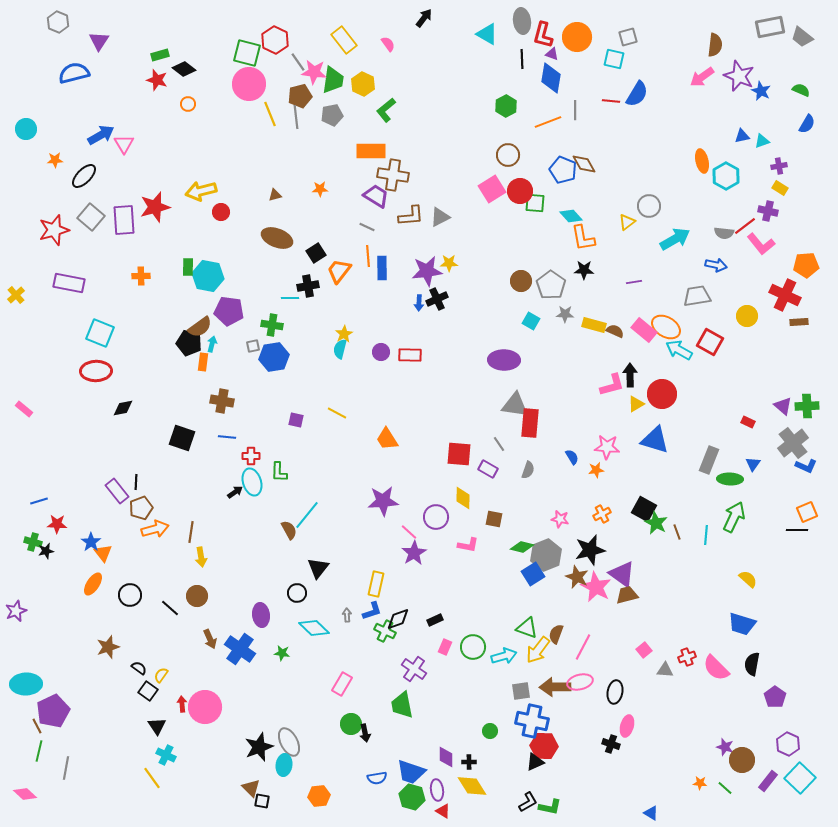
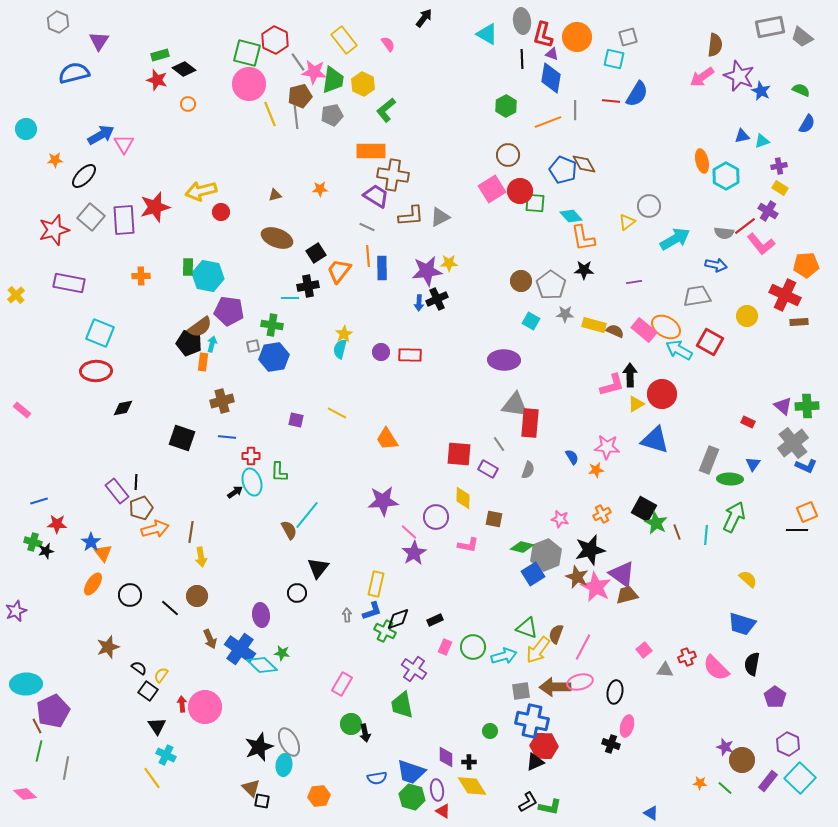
purple cross at (768, 211): rotated 18 degrees clockwise
brown cross at (222, 401): rotated 25 degrees counterclockwise
pink rectangle at (24, 409): moved 2 px left, 1 px down
cyan diamond at (314, 628): moved 52 px left, 37 px down
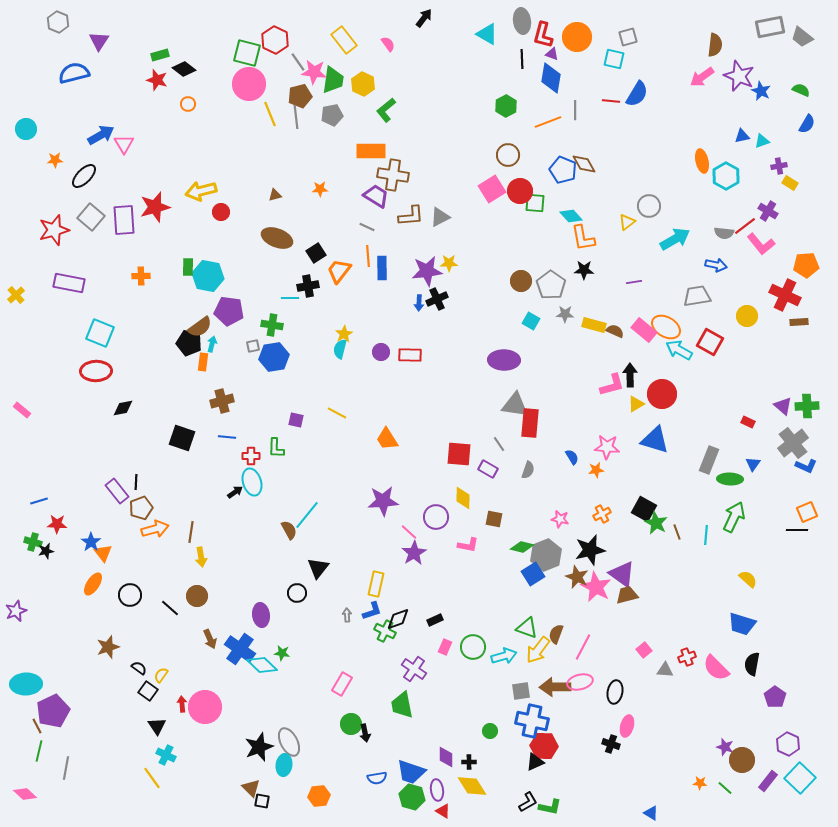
yellow rectangle at (780, 188): moved 10 px right, 5 px up
green L-shape at (279, 472): moved 3 px left, 24 px up
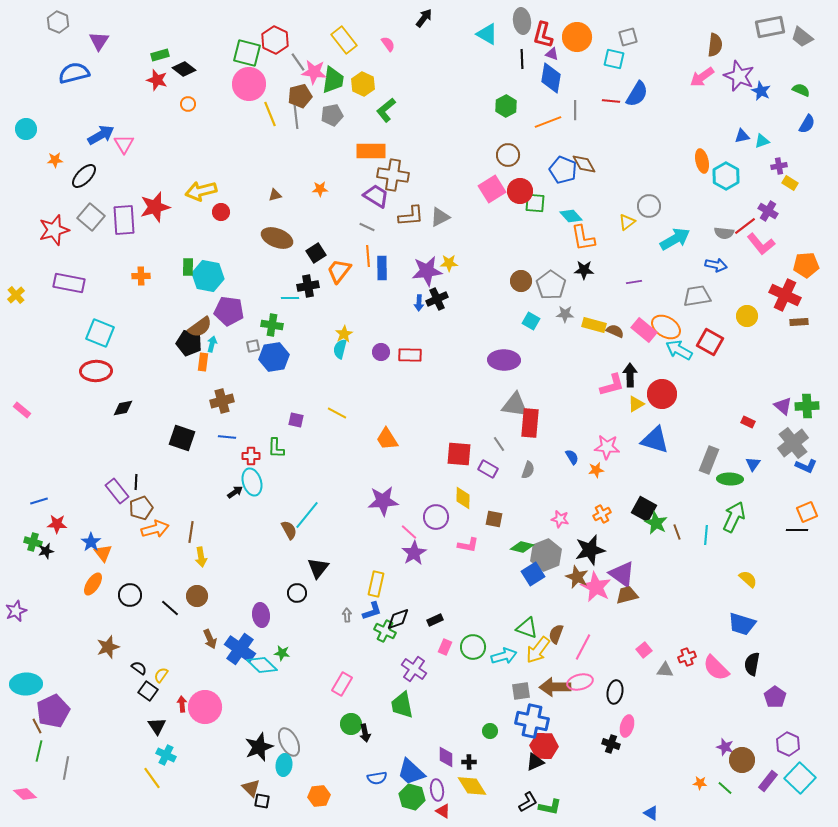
blue trapezoid at (411, 772): rotated 24 degrees clockwise
